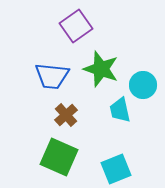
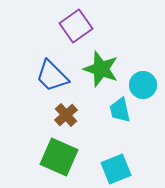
blue trapezoid: rotated 39 degrees clockwise
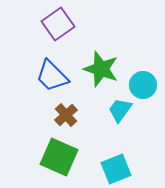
purple square: moved 18 px left, 2 px up
cyan trapezoid: rotated 48 degrees clockwise
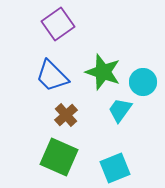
green star: moved 2 px right, 3 px down
cyan circle: moved 3 px up
cyan square: moved 1 px left, 1 px up
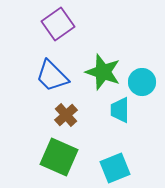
cyan circle: moved 1 px left
cyan trapezoid: rotated 36 degrees counterclockwise
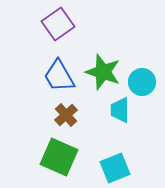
blue trapezoid: moved 7 px right; rotated 15 degrees clockwise
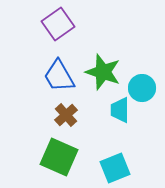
cyan circle: moved 6 px down
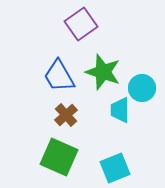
purple square: moved 23 px right
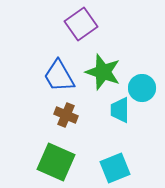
brown cross: rotated 25 degrees counterclockwise
green square: moved 3 px left, 5 px down
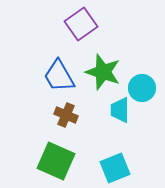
green square: moved 1 px up
